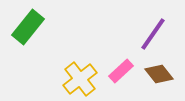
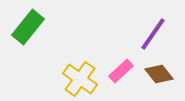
yellow cross: rotated 16 degrees counterclockwise
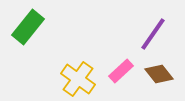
yellow cross: moved 2 px left
